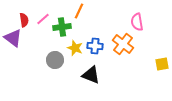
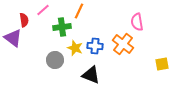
pink line: moved 9 px up
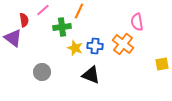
gray circle: moved 13 px left, 12 px down
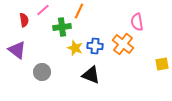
purple triangle: moved 4 px right, 12 px down
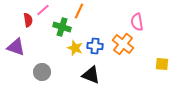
red semicircle: moved 4 px right
green cross: rotated 24 degrees clockwise
purple triangle: moved 1 px left, 3 px up; rotated 18 degrees counterclockwise
yellow square: rotated 16 degrees clockwise
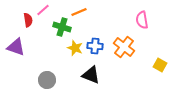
orange line: moved 1 px down; rotated 42 degrees clockwise
pink semicircle: moved 5 px right, 2 px up
orange cross: moved 1 px right, 3 px down
yellow square: moved 2 px left, 1 px down; rotated 24 degrees clockwise
gray circle: moved 5 px right, 8 px down
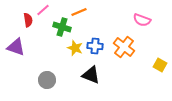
pink semicircle: rotated 60 degrees counterclockwise
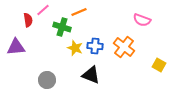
purple triangle: rotated 24 degrees counterclockwise
yellow square: moved 1 px left
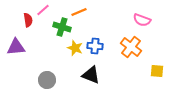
orange cross: moved 7 px right
yellow square: moved 2 px left, 6 px down; rotated 24 degrees counterclockwise
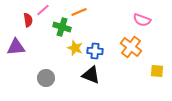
blue cross: moved 5 px down
gray circle: moved 1 px left, 2 px up
